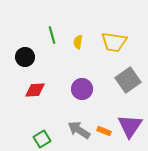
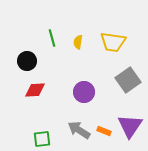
green line: moved 3 px down
yellow trapezoid: moved 1 px left
black circle: moved 2 px right, 4 px down
purple circle: moved 2 px right, 3 px down
green square: rotated 24 degrees clockwise
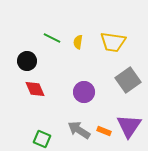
green line: rotated 48 degrees counterclockwise
red diamond: moved 1 px up; rotated 70 degrees clockwise
purple triangle: moved 1 px left
green square: rotated 30 degrees clockwise
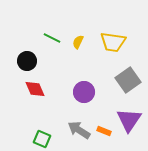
yellow semicircle: rotated 16 degrees clockwise
purple triangle: moved 6 px up
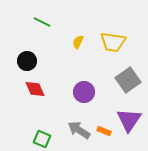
green line: moved 10 px left, 16 px up
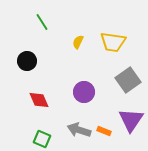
green line: rotated 30 degrees clockwise
red diamond: moved 4 px right, 11 px down
purple triangle: moved 2 px right
gray arrow: rotated 15 degrees counterclockwise
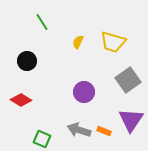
yellow trapezoid: rotated 8 degrees clockwise
red diamond: moved 18 px left; rotated 35 degrees counterclockwise
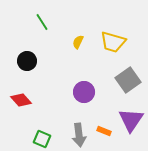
red diamond: rotated 15 degrees clockwise
gray arrow: moved 5 px down; rotated 115 degrees counterclockwise
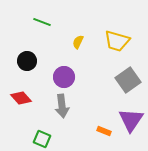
green line: rotated 36 degrees counterclockwise
yellow trapezoid: moved 4 px right, 1 px up
purple circle: moved 20 px left, 15 px up
red diamond: moved 2 px up
gray arrow: moved 17 px left, 29 px up
